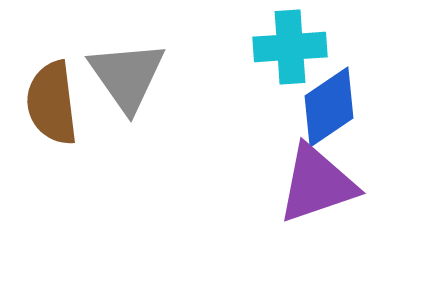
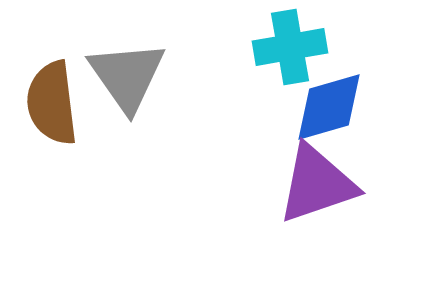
cyan cross: rotated 6 degrees counterclockwise
blue diamond: rotated 18 degrees clockwise
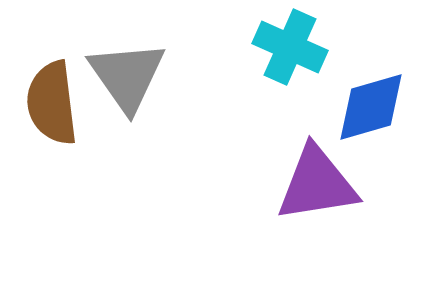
cyan cross: rotated 34 degrees clockwise
blue diamond: moved 42 px right
purple triangle: rotated 10 degrees clockwise
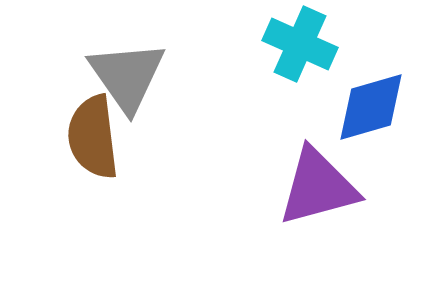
cyan cross: moved 10 px right, 3 px up
brown semicircle: moved 41 px right, 34 px down
purple triangle: moved 1 px right, 3 px down; rotated 6 degrees counterclockwise
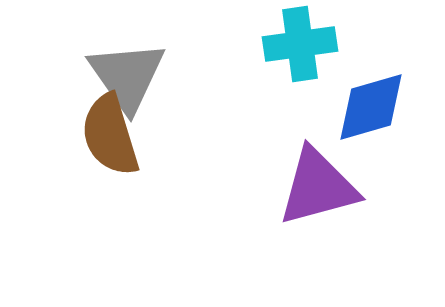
cyan cross: rotated 32 degrees counterclockwise
brown semicircle: moved 17 px right, 2 px up; rotated 10 degrees counterclockwise
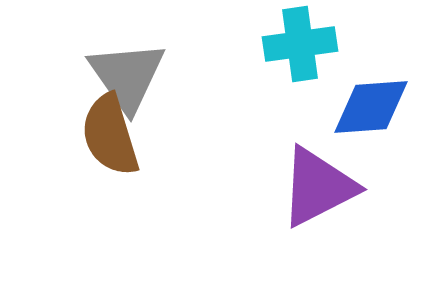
blue diamond: rotated 12 degrees clockwise
purple triangle: rotated 12 degrees counterclockwise
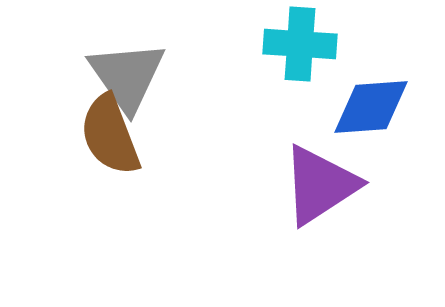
cyan cross: rotated 12 degrees clockwise
brown semicircle: rotated 4 degrees counterclockwise
purple triangle: moved 2 px right, 2 px up; rotated 6 degrees counterclockwise
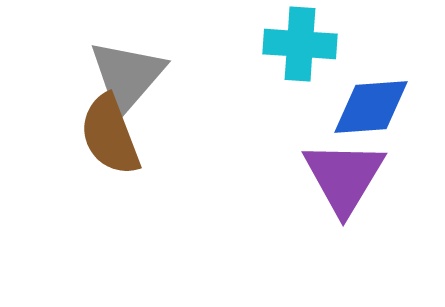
gray triangle: rotated 16 degrees clockwise
purple triangle: moved 24 px right, 8 px up; rotated 26 degrees counterclockwise
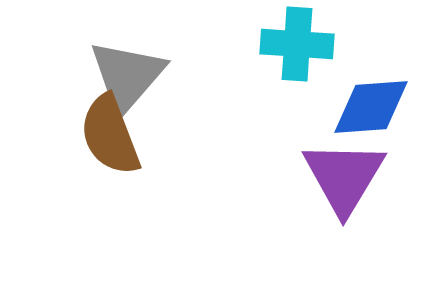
cyan cross: moved 3 px left
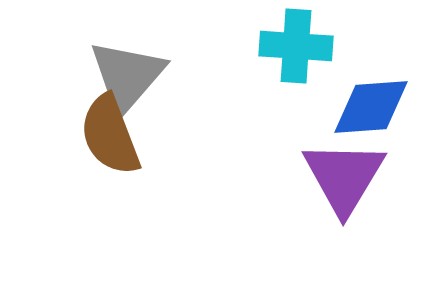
cyan cross: moved 1 px left, 2 px down
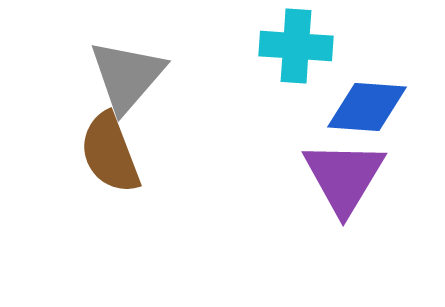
blue diamond: moved 4 px left; rotated 8 degrees clockwise
brown semicircle: moved 18 px down
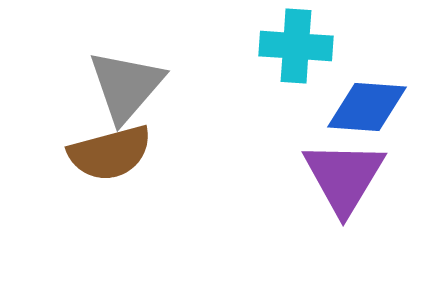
gray triangle: moved 1 px left, 10 px down
brown semicircle: rotated 84 degrees counterclockwise
